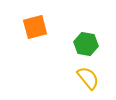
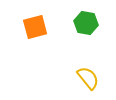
green hexagon: moved 21 px up
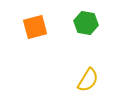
yellow semicircle: moved 2 px down; rotated 70 degrees clockwise
